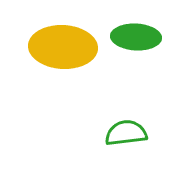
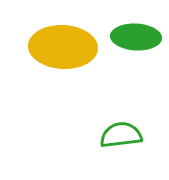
green semicircle: moved 5 px left, 2 px down
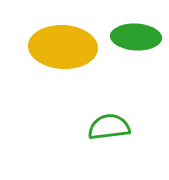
green semicircle: moved 12 px left, 8 px up
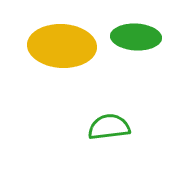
yellow ellipse: moved 1 px left, 1 px up
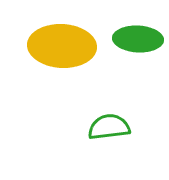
green ellipse: moved 2 px right, 2 px down
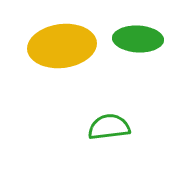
yellow ellipse: rotated 10 degrees counterclockwise
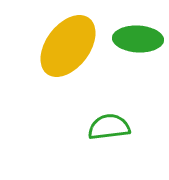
yellow ellipse: moved 6 px right; rotated 46 degrees counterclockwise
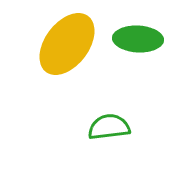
yellow ellipse: moved 1 px left, 2 px up
